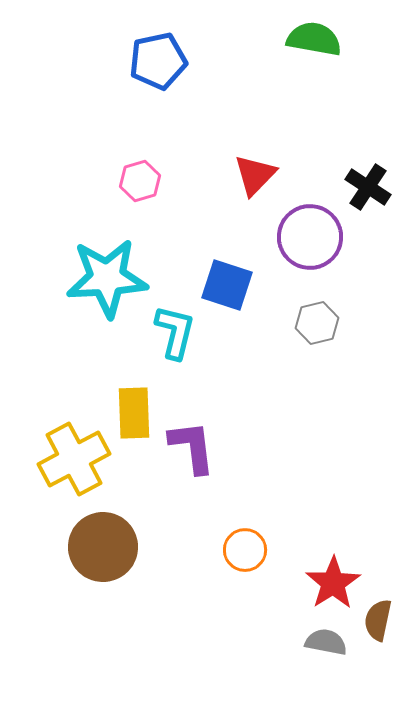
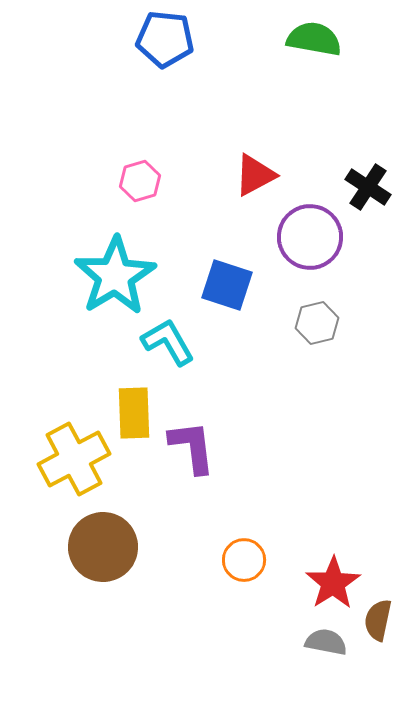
blue pentagon: moved 7 px right, 22 px up; rotated 18 degrees clockwise
red triangle: rotated 18 degrees clockwise
cyan star: moved 8 px right, 2 px up; rotated 28 degrees counterclockwise
cyan L-shape: moved 7 px left, 10 px down; rotated 44 degrees counterclockwise
orange circle: moved 1 px left, 10 px down
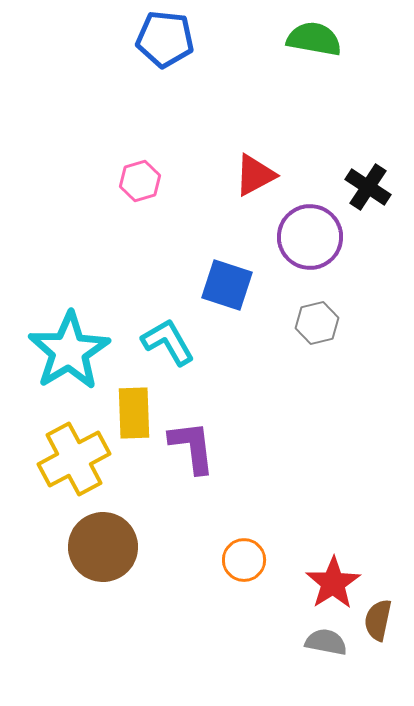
cyan star: moved 46 px left, 75 px down
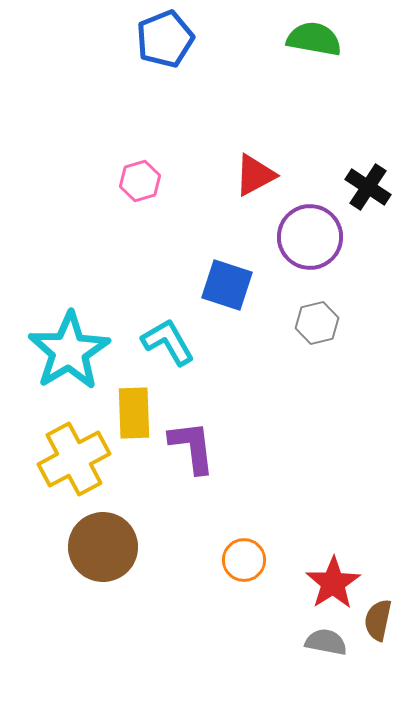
blue pentagon: rotated 28 degrees counterclockwise
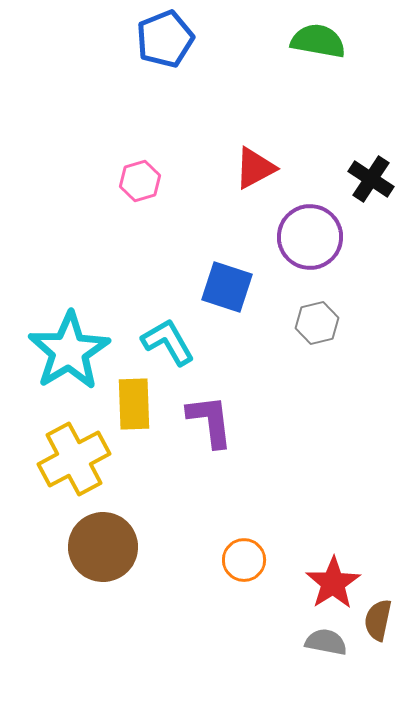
green semicircle: moved 4 px right, 2 px down
red triangle: moved 7 px up
black cross: moved 3 px right, 8 px up
blue square: moved 2 px down
yellow rectangle: moved 9 px up
purple L-shape: moved 18 px right, 26 px up
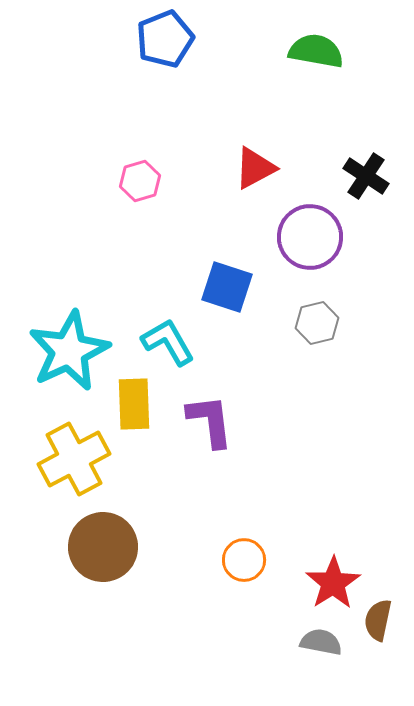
green semicircle: moved 2 px left, 10 px down
black cross: moved 5 px left, 3 px up
cyan star: rotated 6 degrees clockwise
gray semicircle: moved 5 px left
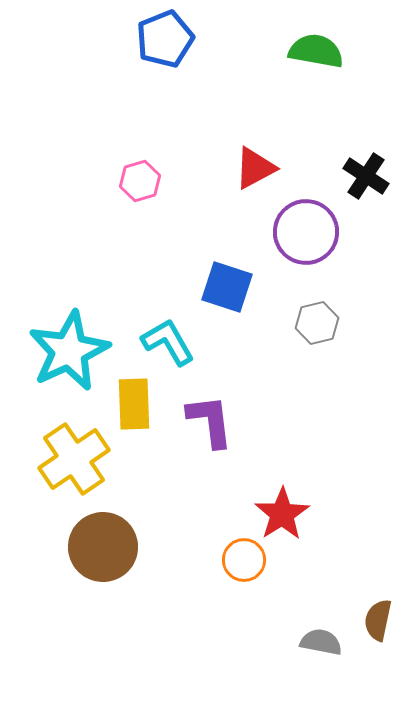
purple circle: moved 4 px left, 5 px up
yellow cross: rotated 6 degrees counterclockwise
red star: moved 51 px left, 69 px up
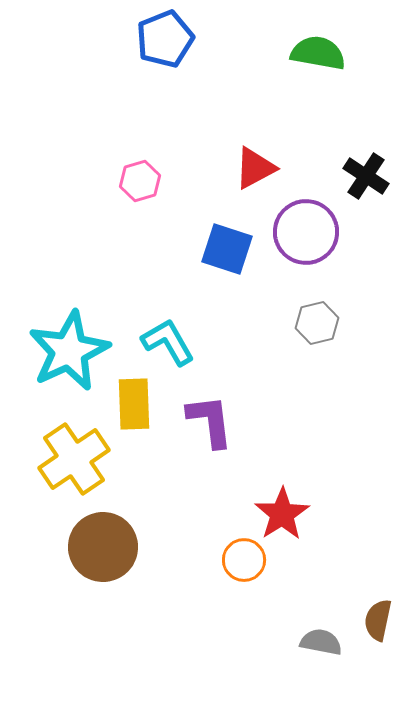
green semicircle: moved 2 px right, 2 px down
blue square: moved 38 px up
